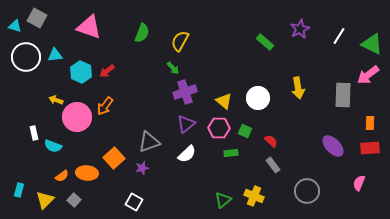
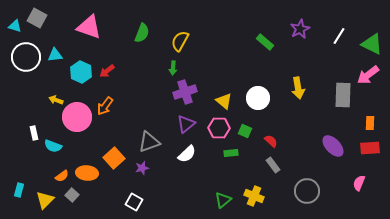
green arrow at (173, 68): rotated 48 degrees clockwise
gray square at (74, 200): moved 2 px left, 5 px up
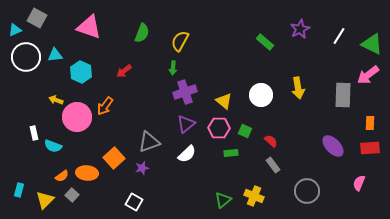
cyan triangle at (15, 26): moved 4 px down; rotated 40 degrees counterclockwise
red arrow at (107, 71): moved 17 px right
white circle at (258, 98): moved 3 px right, 3 px up
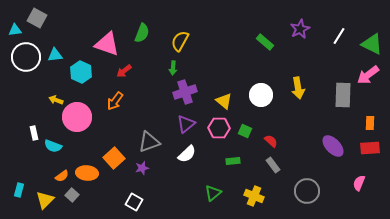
pink triangle at (89, 27): moved 18 px right, 17 px down
cyan triangle at (15, 30): rotated 16 degrees clockwise
orange arrow at (105, 106): moved 10 px right, 5 px up
green rectangle at (231, 153): moved 2 px right, 8 px down
green triangle at (223, 200): moved 10 px left, 7 px up
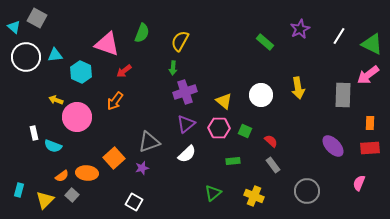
cyan triangle at (15, 30): moved 1 px left, 3 px up; rotated 48 degrees clockwise
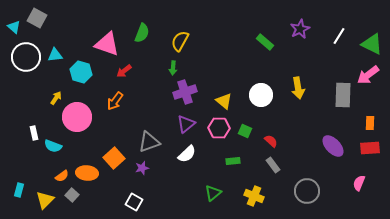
cyan hexagon at (81, 72): rotated 10 degrees counterclockwise
yellow arrow at (56, 100): moved 2 px up; rotated 104 degrees clockwise
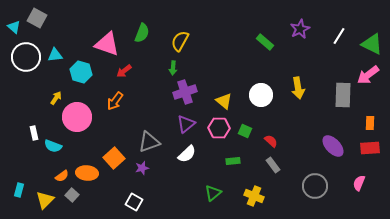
gray circle at (307, 191): moved 8 px right, 5 px up
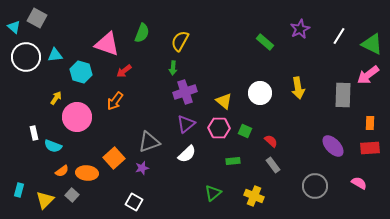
white circle at (261, 95): moved 1 px left, 2 px up
orange semicircle at (62, 176): moved 5 px up
pink semicircle at (359, 183): rotated 98 degrees clockwise
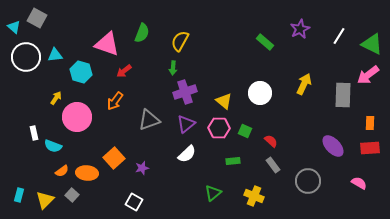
yellow arrow at (298, 88): moved 6 px right, 4 px up; rotated 145 degrees counterclockwise
gray triangle at (149, 142): moved 22 px up
gray circle at (315, 186): moved 7 px left, 5 px up
cyan rectangle at (19, 190): moved 5 px down
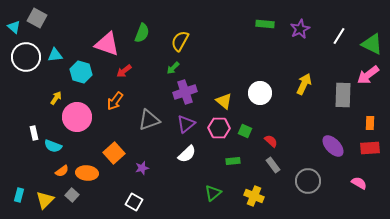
green rectangle at (265, 42): moved 18 px up; rotated 36 degrees counterclockwise
green arrow at (173, 68): rotated 40 degrees clockwise
orange square at (114, 158): moved 5 px up
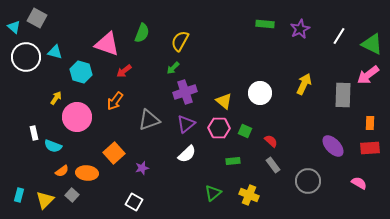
cyan triangle at (55, 55): moved 3 px up; rotated 21 degrees clockwise
yellow cross at (254, 196): moved 5 px left, 1 px up
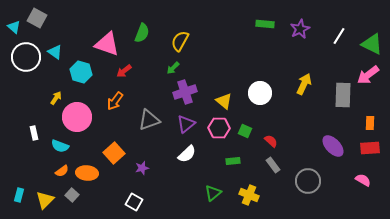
cyan triangle at (55, 52): rotated 21 degrees clockwise
cyan semicircle at (53, 146): moved 7 px right
pink semicircle at (359, 183): moved 4 px right, 3 px up
